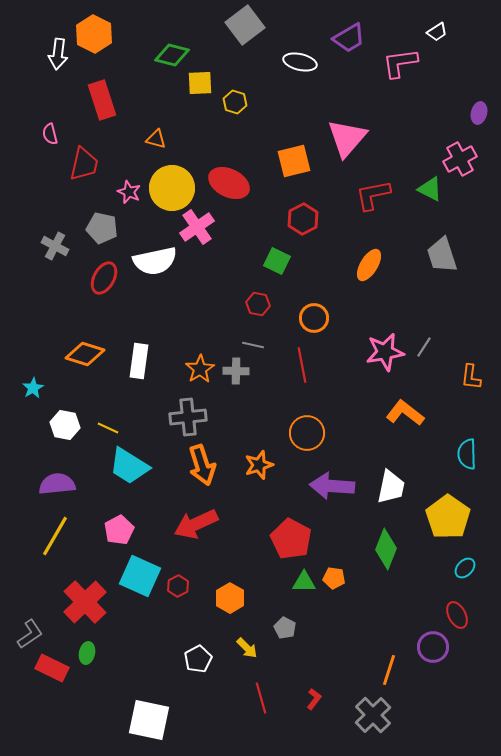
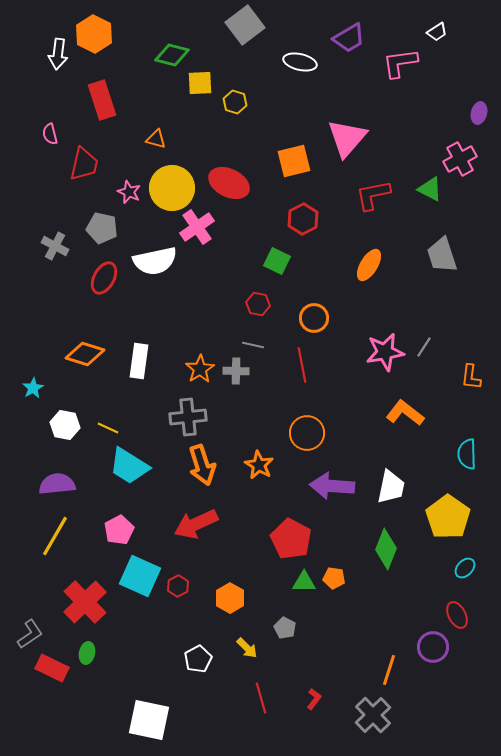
orange star at (259, 465): rotated 24 degrees counterclockwise
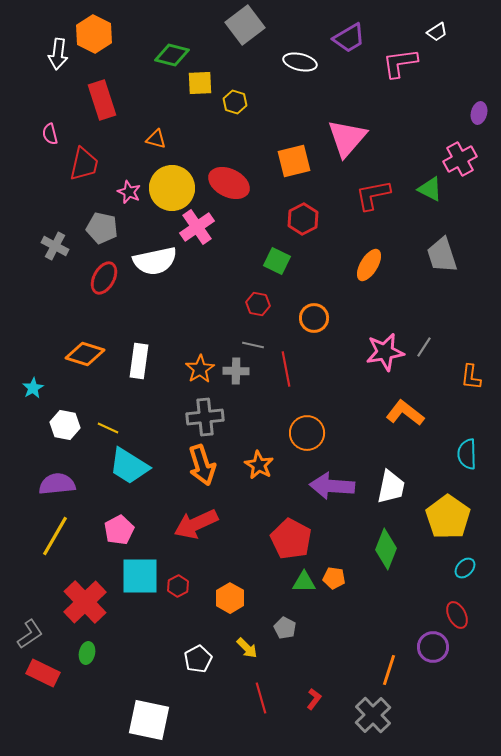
red line at (302, 365): moved 16 px left, 4 px down
gray cross at (188, 417): moved 17 px right
cyan square at (140, 576): rotated 24 degrees counterclockwise
red rectangle at (52, 668): moved 9 px left, 5 px down
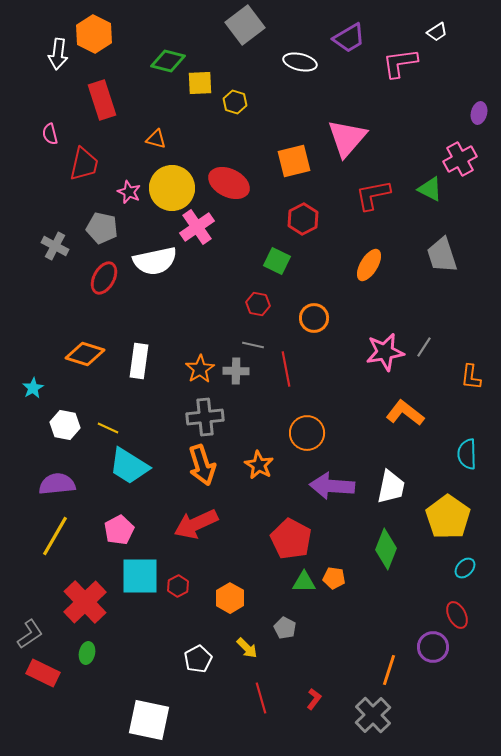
green diamond at (172, 55): moved 4 px left, 6 px down
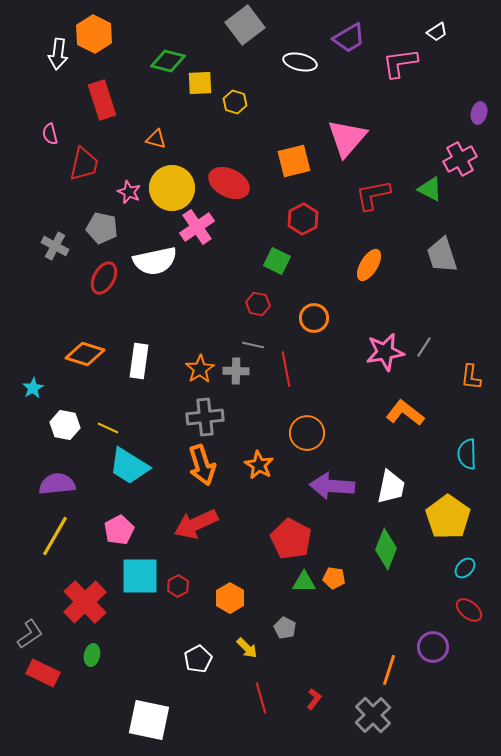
red ellipse at (457, 615): moved 12 px right, 5 px up; rotated 24 degrees counterclockwise
green ellipse at (87, 653): moved 5 px right, 2 px down
